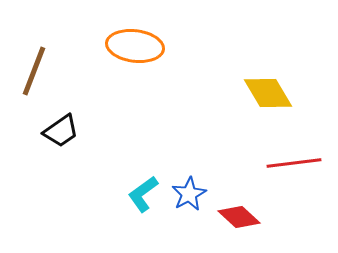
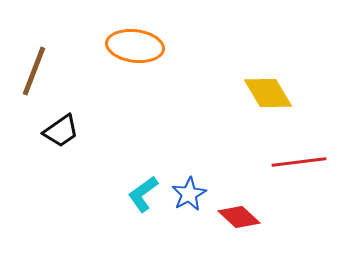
red line: moved 5 px right, 1 px up
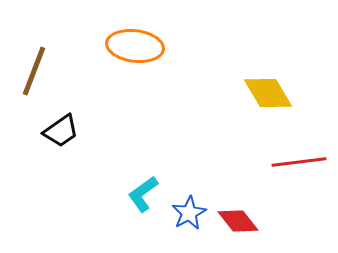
blue star: moved 19 px down
red diamond: moved 1 px left, 4 px down; rotated 9 degrees clockwise
